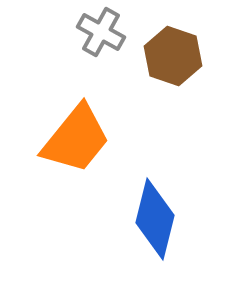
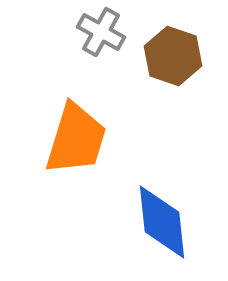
orange trapezoid: rotated 22 degrees counterclockwise
blue diamond: moved 7 px right, 3 px down; rotated 20 degrees counterclockwise
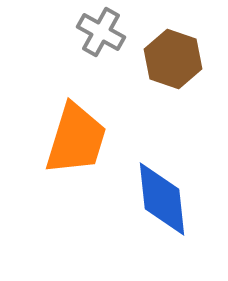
brown hexagon: moved 3 px down
blue diamond: moved 23 px up
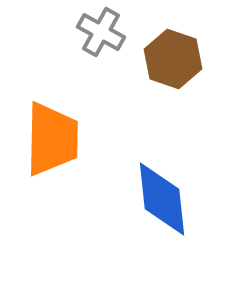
orange trapezoid: moved 24 px left; rotated 16 degrees counterclockwise
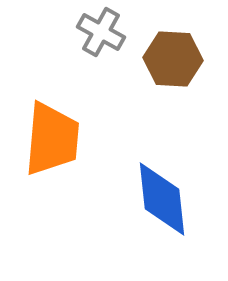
brown hexagon: rotated 16 degrees counterclockwise
orange trapezoid: rotated 4 degrees clockwise
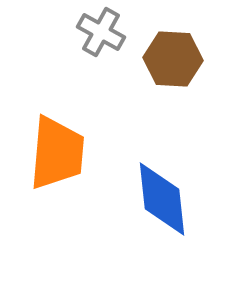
orange trapezoid: moved 5 px right, 14 px down
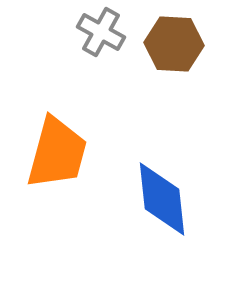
brown hexagon: moved 1 px right, 15 px up
orange trapezoid: rotated 10 degrees clockwise
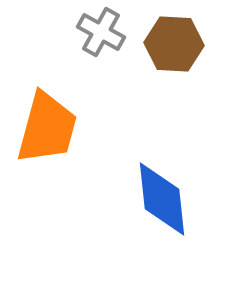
orange trapezoid: moved 10 px left, 25 px up
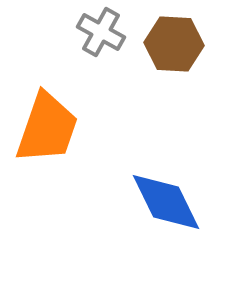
orange trapezoid: rotated 4 degrees clockwise
blue diamond: moved 4 px right, 3 px down; rotated 20 degrees counterclockwise
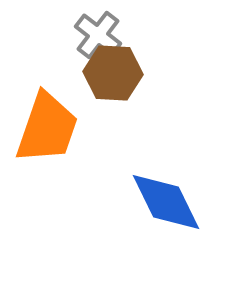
gray cross: moved 3 px left, 3 px down; rotated 9 degrees clockwise
brown hexagon: moved 61 px left, 29 px down
